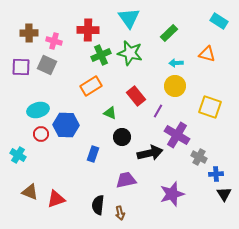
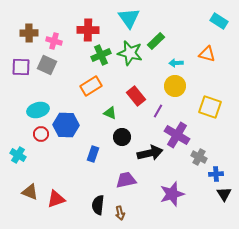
green rectangle: moved 13 px left, 8 px down
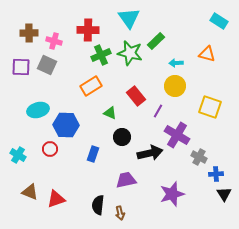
red circle: moved 9 px right, 15 px down
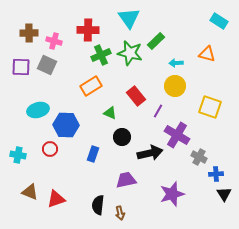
cyan cross: rotated 21 degrees counterclockwise
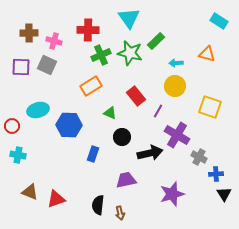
blue hexagon: moved 3 px right
red circle: moved 38 px left, 23 px up
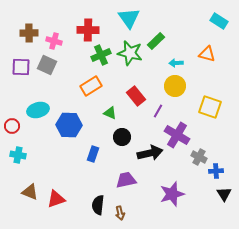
blue cross: moved 3 px up
